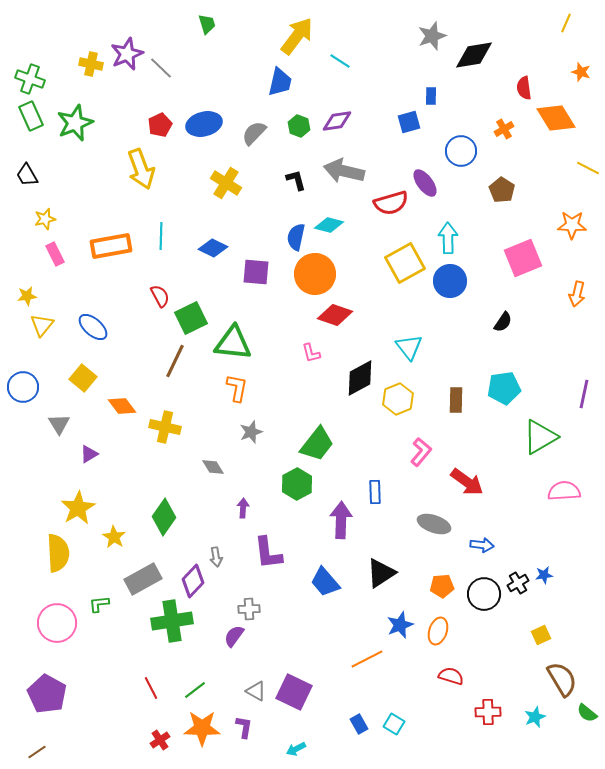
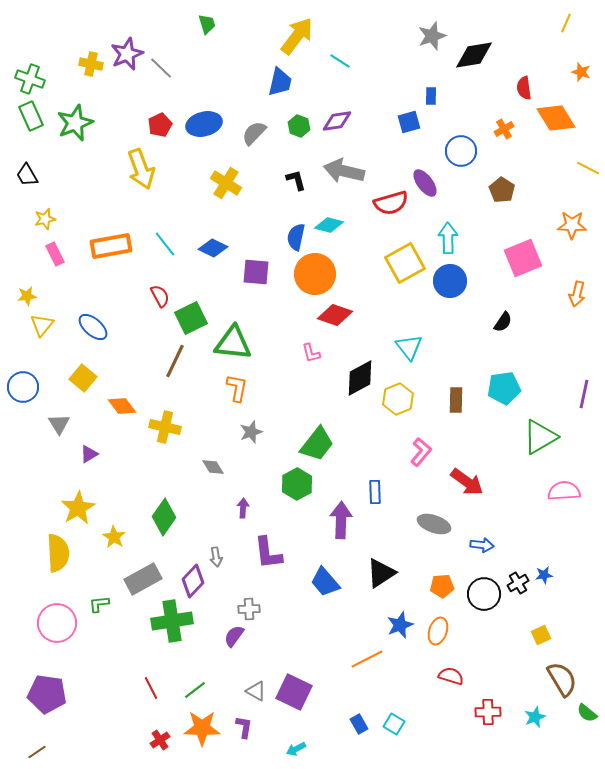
cyan line at (161, 236): moved 4 px right, 8 px down; rotated 40 degrees counterclockwise
purple pentagon at (47, 694): rotated 21 degrees counterclockwise
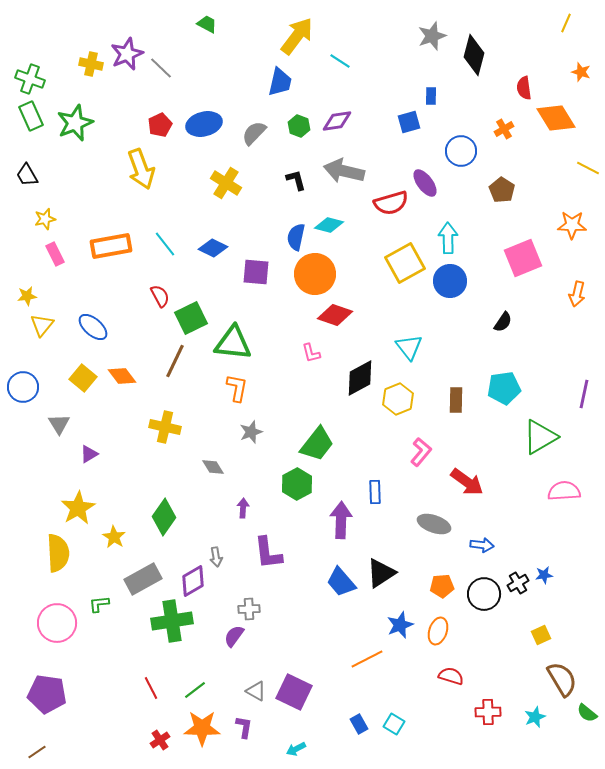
green trapezoid at (207, 24): rotated 45 degrees counterclockwise
black diamond at (474, 55): rotated 66 degrees counterclockwise
orange diamond at (122, 406): moved 30 px up
purple diamond at (193, 581): rotated 16 degrees clockwise
blue trapezoid at (325, 582): moved 16 px right
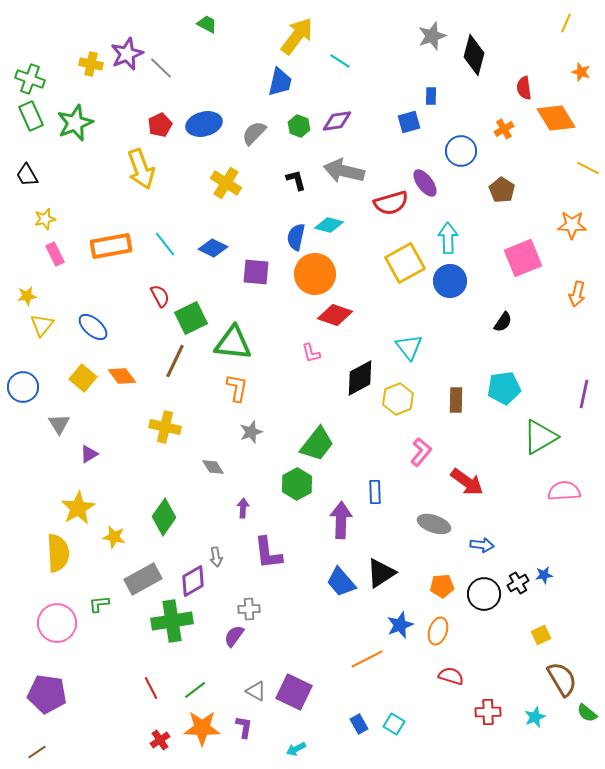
yellow star at (114, 537): rotated 20 degrees counterclockwise
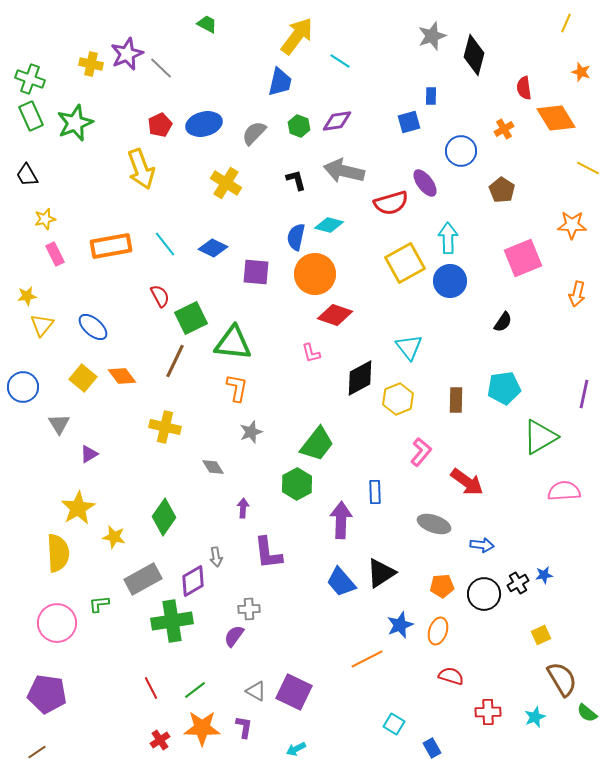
blue rectangle at (359, 724): moved 73 px right, 24 px down
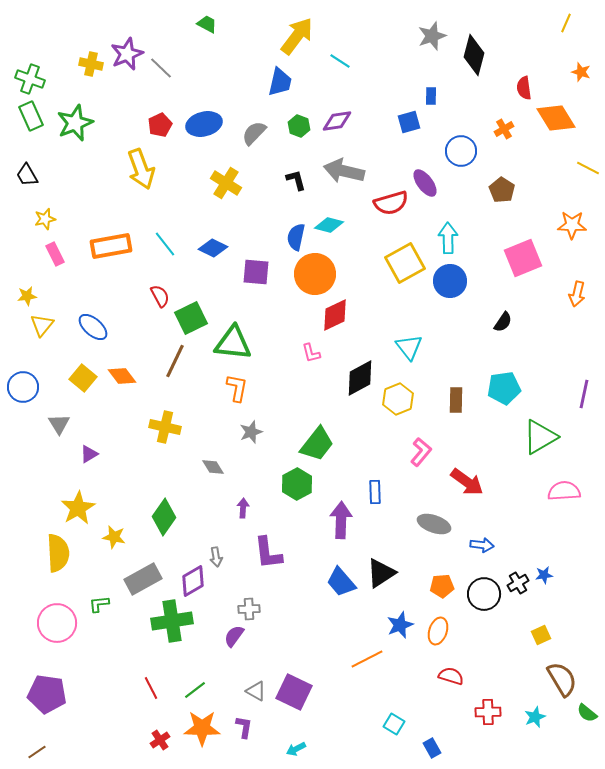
red diamond at (335, 315): rotated 44 degrees counterclockwise
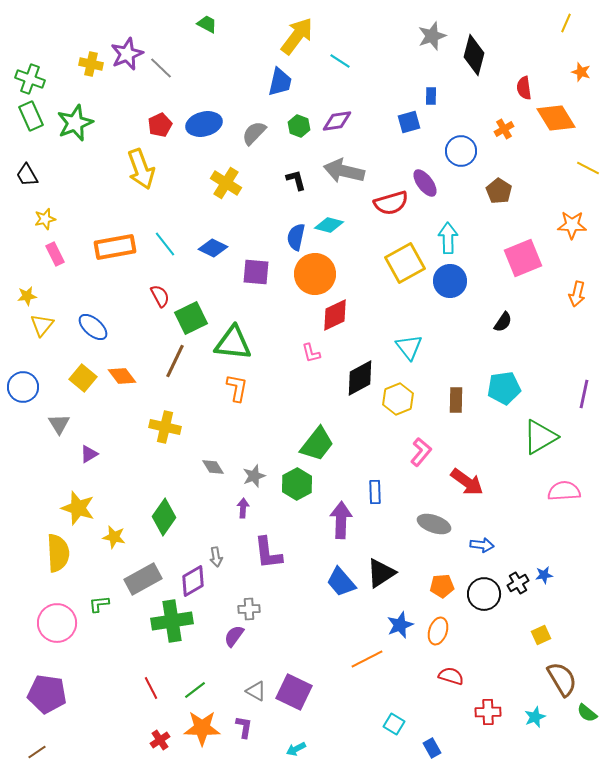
brown pentagon at (502, 190): moved 3 px left, 1 px down
orange rectangle at (111, 246): moved 4 px right, 1 px down
gray star at (251, 432): moved 3 px right, 44 px down
yellow star at (78, 508): rotated 24 degrees counterclockwise
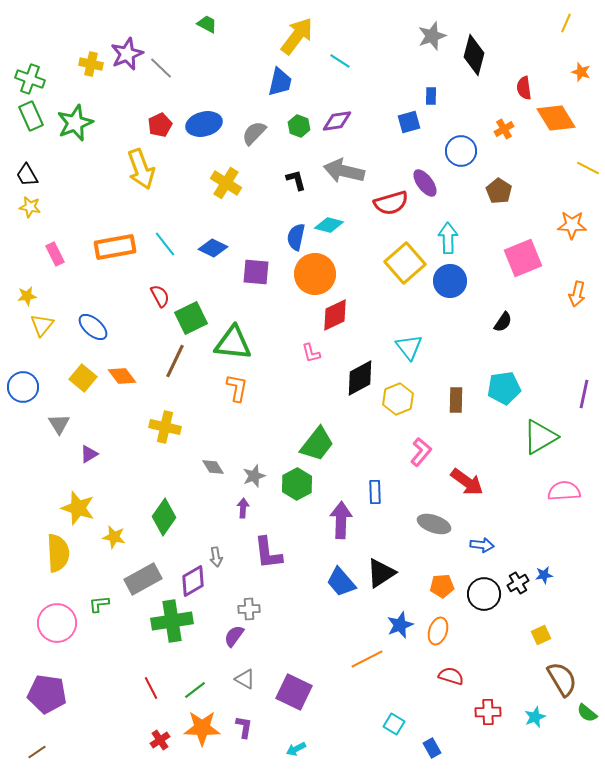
yellow star at (45, 219): moved 15 px left, 12 px up; rotated 25 degrees clockwise
yellow square at (405, 263): rotated 12 degrees counterclockwise
gray triangle at (256, 691): moved 11 px left, 12 px up
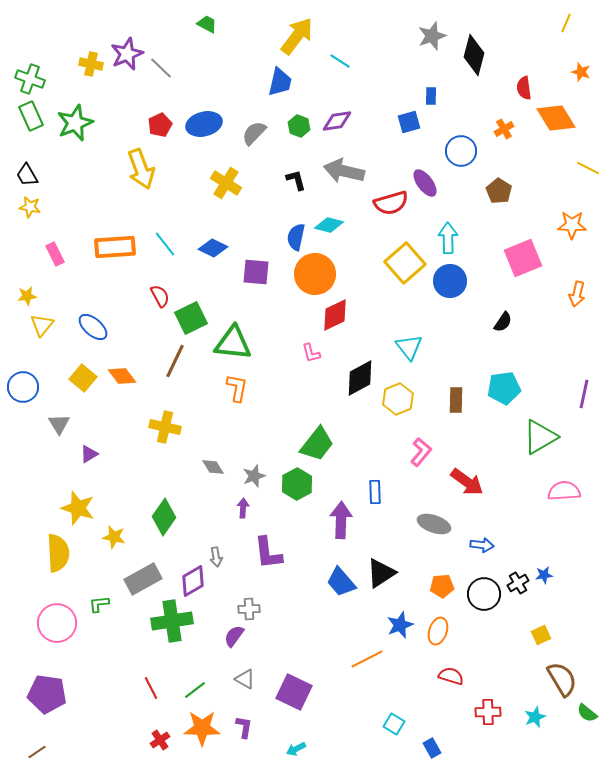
orange rectangle at (115, 247): rotated 6 degrees clockwise
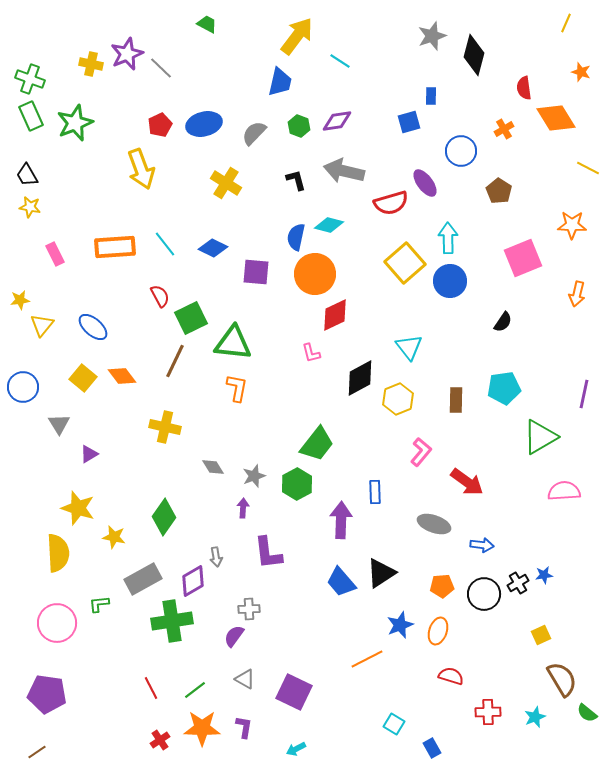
yellow star at (27, 296): moved 7 px left, 4 px down
